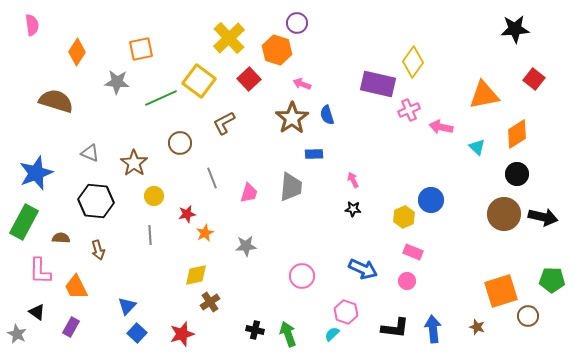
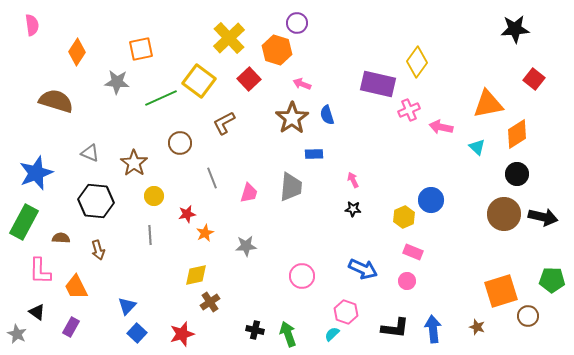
yellow diamond at (413, 62): moved 4 px right
orange triangle at (484, 95): moved 4 px right, 9 px down
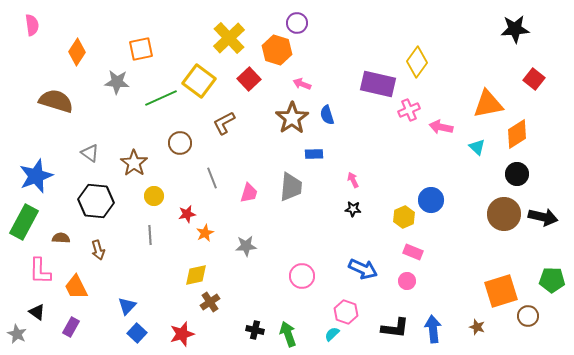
gray triangle at (90, 153): rotated 12 degrees clockwise
blue star at (36, 173): moved 3 px down
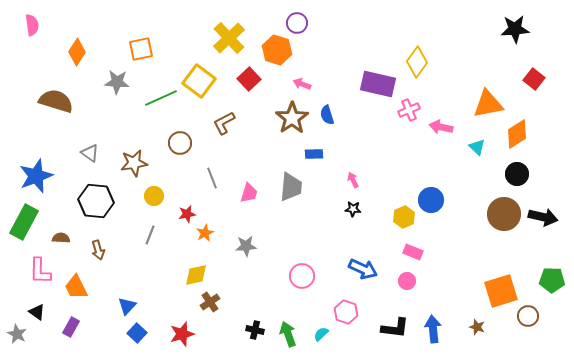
brown star at (134, 163): rotated 28 degrees clockwise
gray line at (150, 235): rotated 24 degrees clockwise
cyan semicircle at (332, 334): moved 11 px left
